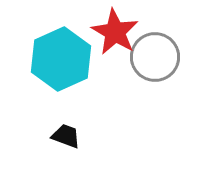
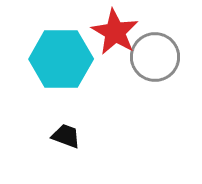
cyan hexagon: rotated 24 degrees clockwise
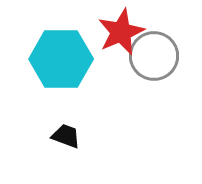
red star: moved 6 px right; rotated 18 degrees clockwise
gray circle: moved 1 px left, 1 px up
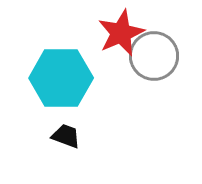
red star: moved 1 px down
cyan hexagon: moved 19 px down
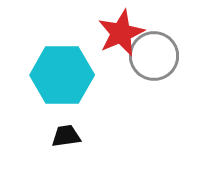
cyan hexagon: moved 1 px right, 3 px up
black trapezoid: rotated 28 degrees counterclockwise
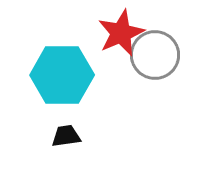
gray circle: moved 1 px right, 1 px up
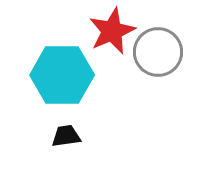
red star: moved 9 px left, 2 px up
gray circle: moved 3 px right, 3 px up
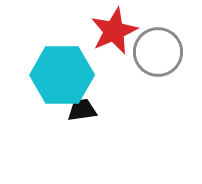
red star: moved 2 px right
black trapezoid: moved 16 px right, 26 px up
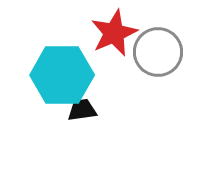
red star: moved 2 px down
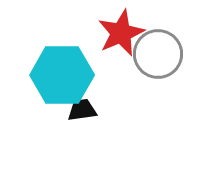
red star: moved 7 px right
gray circle: moved 2 px down
